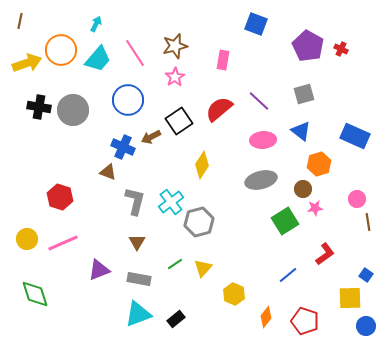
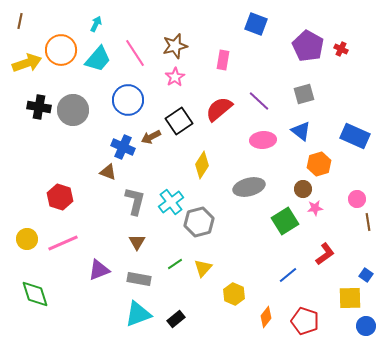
gray ellipse at (261, 180): moved 12 px left, 7 px down
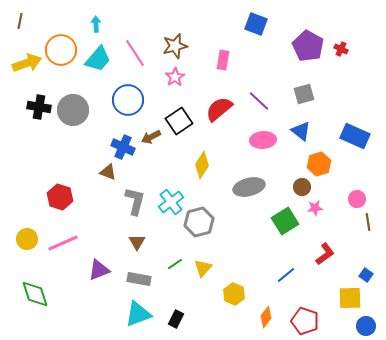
cyan arrow at (96, 24): rotated 28 degrees counterclockwise
brown circle at (303, 189): moved 1 px left, 2 px up
blue line at (288, 275): moved 2 px left
black rectangle at (176, 319): rotated 24 degrees counterclockwise
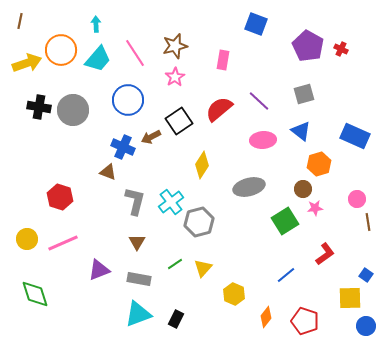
brown circle at (302, 187): moved 1 px right, 2 px down
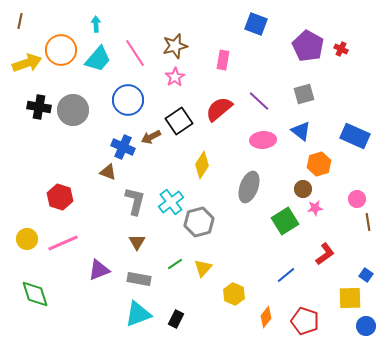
gray ellipse at (249, 187): rotated 56 degrees counterclockwise
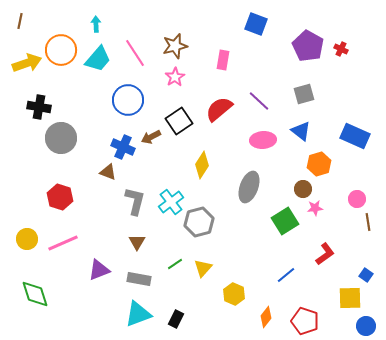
gray circle at (73, 110): moved 12 px left, 28 px down
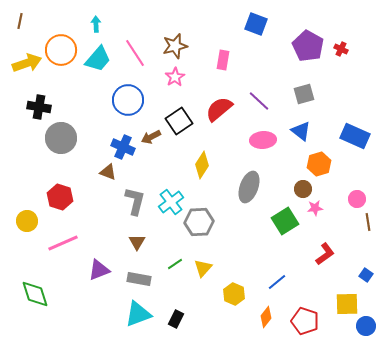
gray hexagon at (199, 222): rotated 12 degrees clockwise
yellow circle at (27, 239): moved 18 px up
blue line at (286, 275): moved 9 px left, 7 px down
yellow square at (350, 298): moved 3 px left, 6 px down
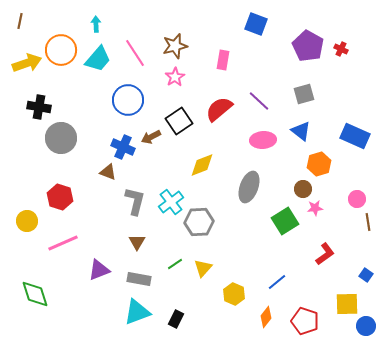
yellow diamond at (202, 165): rotated 36 degrees clockwise
cyan triangle at (138, 314): moved 1 px left, 2 px up
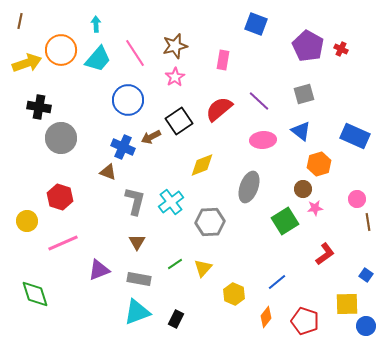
gray hexagon at (199, 222): moved 11 px right
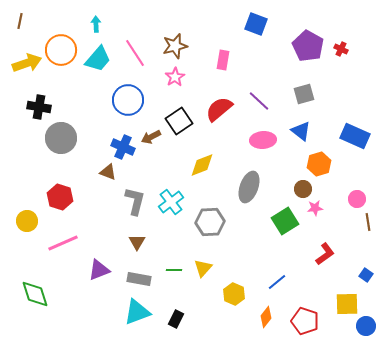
green line at (175, 264): moved 1 px left, 6 px down; rotated 35 degrees clockwise
